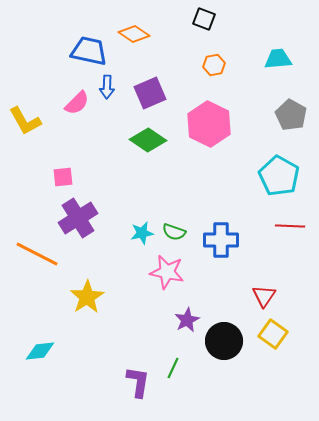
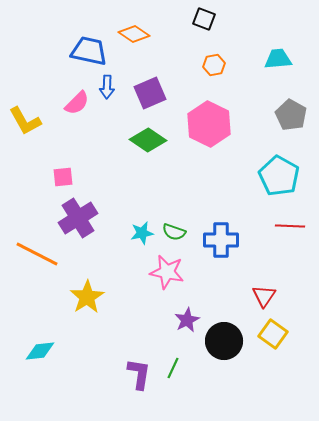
purple L-shape: moved 1 px right, 8 px up
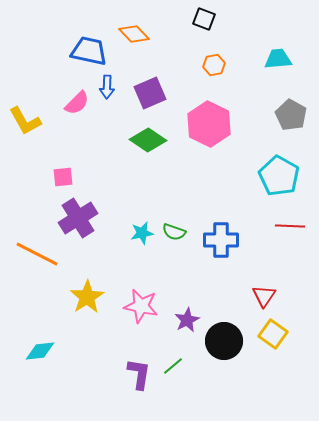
orange diamond: rotated 12 degrees clockwise
pink star: moved 26 px left, 34 px down
green line: moved 2 px up; rotated 25 degrees clockwise
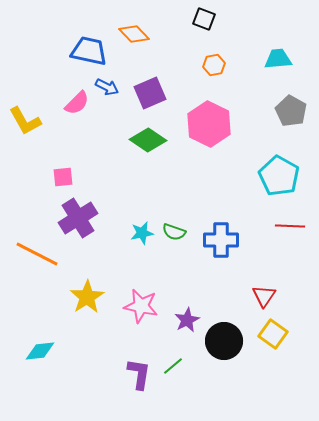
blue arrow: rotated 65 degrees counterclockwise
gray pentagon: moved 4 px up
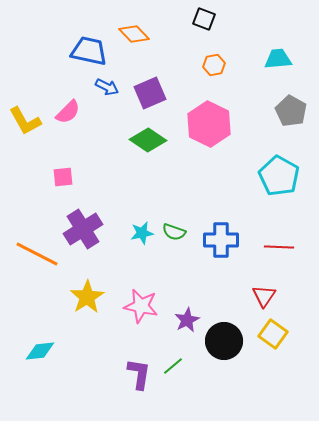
pink semicircle: moved 9 px left, 9 px down
purple cross: moved 5 px right, 11 px down
red line: moved 11 px left, 21 px down
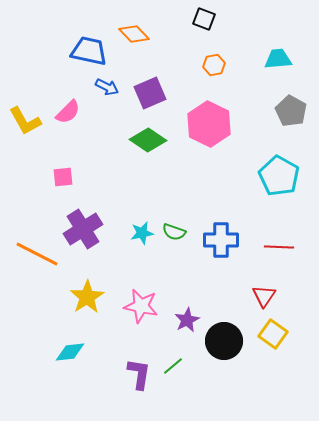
cyan diamond: moved 30 px right, 1 px down
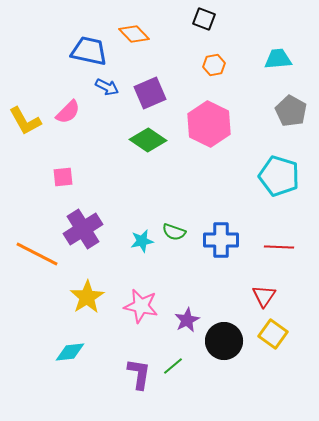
cyan pentagon: rotated 12 degrees counterclockwise
cyan star: moved 8 px down
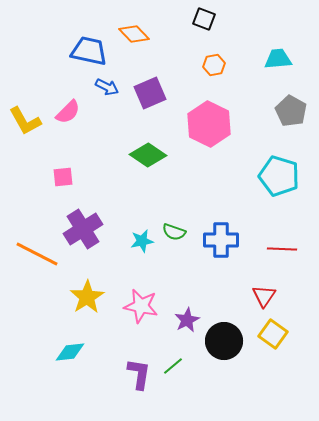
green diamond: moved 15 px down
red line: moved 3 px right, 2 px down
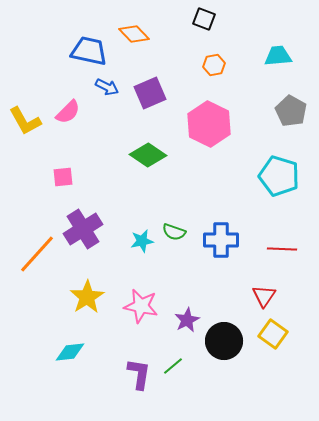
cyan trapezoid: moved 3 px up
orange line: rotated 75 degrees counterclockwise
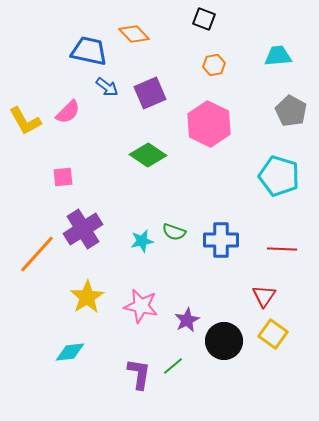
blue arrow: rotated 10 degrees clockwise
